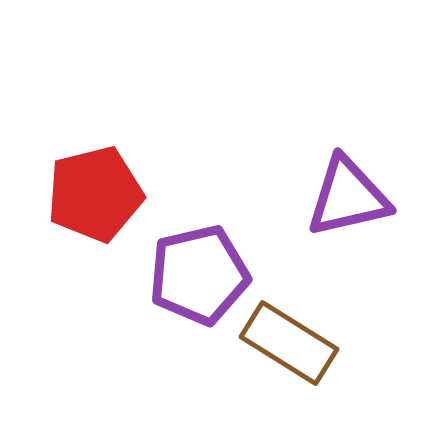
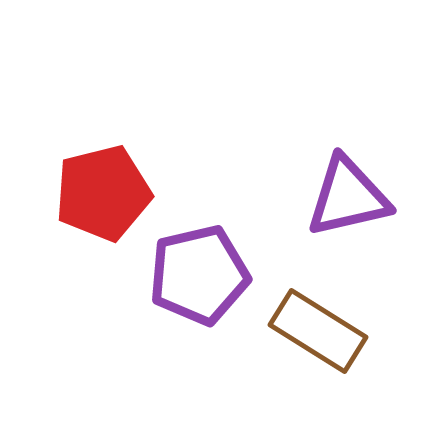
red pentagon: moved 8 px right, 1 px up
brown rectangle: moved 29 px right, 12 px up
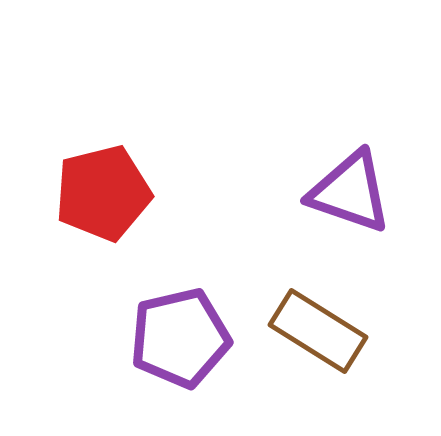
purple triangle: moved 2 px right, 5 px up; rotated 32 degrees clockwise
purple pentagon: moved 19 px left, 63 px down
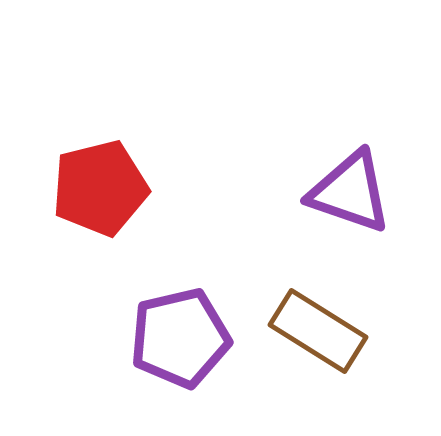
red pentagon: moved 3 px left, 5 px up
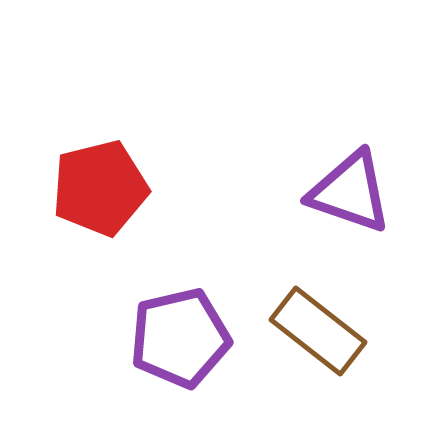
brown rectangle: rotated 6 degrees clockwise
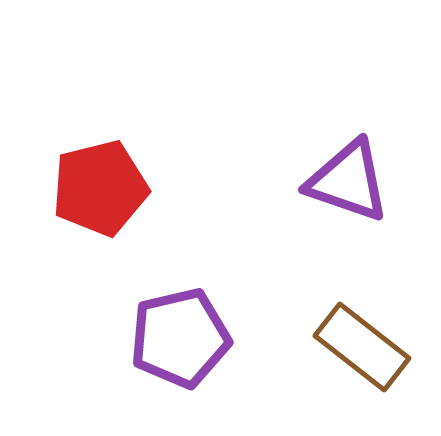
purple triangle: moved 2 px left, 11 px up
brown rectangle: moved 44 px right, 16 px down
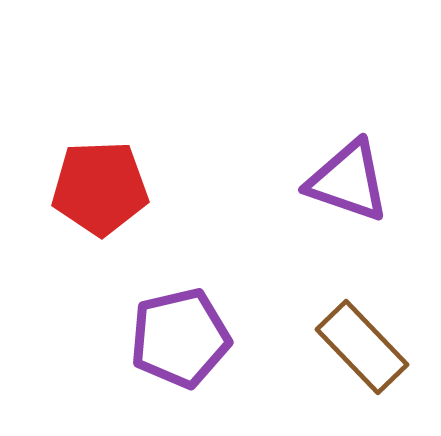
red pentagon: rotated 12 degrees clockwise
brown rectangle: rotated 8 degrees clockwise
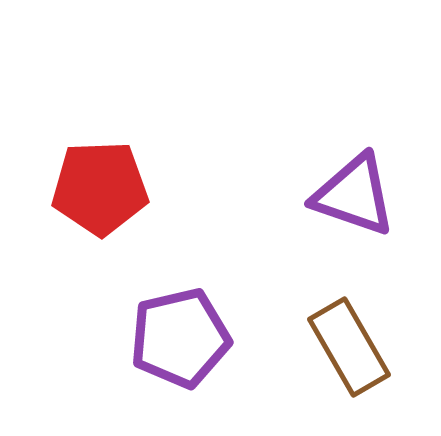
purple triangle: moved 6 px right, 14 px down
brown rectangle: moved 13 px left; rotated 14 degrees clockwise
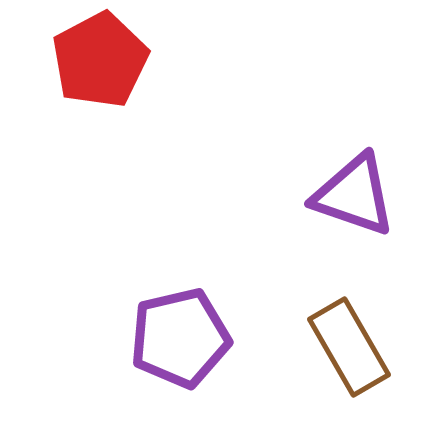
red pentagon: moved 128 px up; rotated 26 degrees counterclockwise
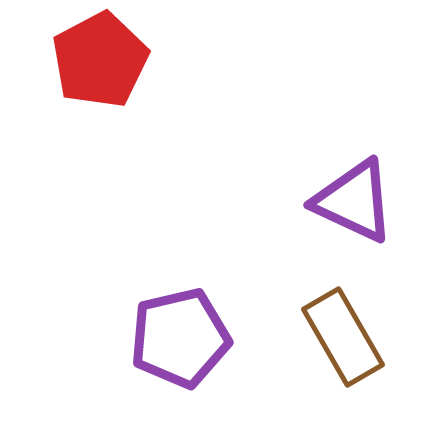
purple triangle: moved 6 px down; rotated 6 degrees clockwise
brown rectangle: moved 6 px left, 10 px up
